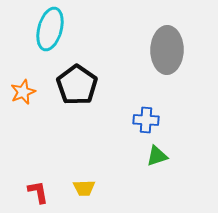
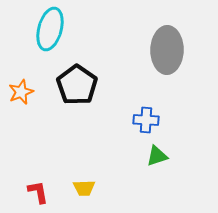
orange star: moved 2 px left
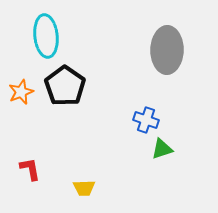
cyan ellipse: moved 4 px left, 7 px down; rotated 21 degrees counterclockwise
black pentagon: moved 12 px left, 1 px down
blue cross: rotated 15 degrees clockwise
green triangle: moved 5 px right, 7 px up
red L-shape: moved 8 px left, 23 px up
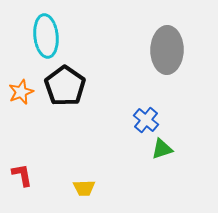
blue cross: rotated 20 degrees clockwise
red L-shape: moved 8 px left, 6 px down
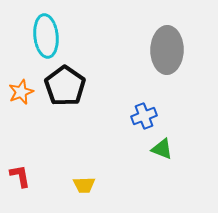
blue cross: moved 2 px left, 4 px up; rotated 30 degrees clockwise
green triangle: rotated 40 degrees clockwise
red L-shape: moved 2 px left, 1 px down
yellow trapezoid: moved 3 px up
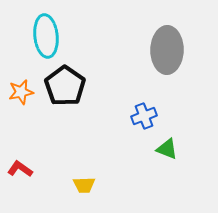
orange star: rotated 10 degrees clockwise
green triangle: moved 5 px right
red L-shape: moved 7 px up; rotated 45 degrees counterclockwise
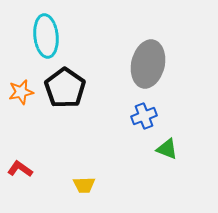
gray ellipse: moved 19 px left, 14 px down; rotated 12 degrees clockwise
black pentagon: moved 2 px down
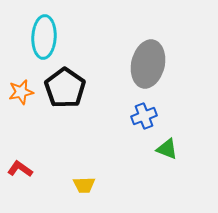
cyan ellipse: moved 2 px left, 1 px down; rotated 9 degrees clockwise
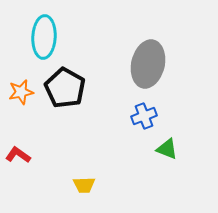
black pentagon: rotated 6 degrees counterclockwise
red L-shape: moved 2 px left, 14 px up
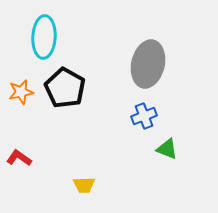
red L-shape: moved 1 px right, 3 px down
